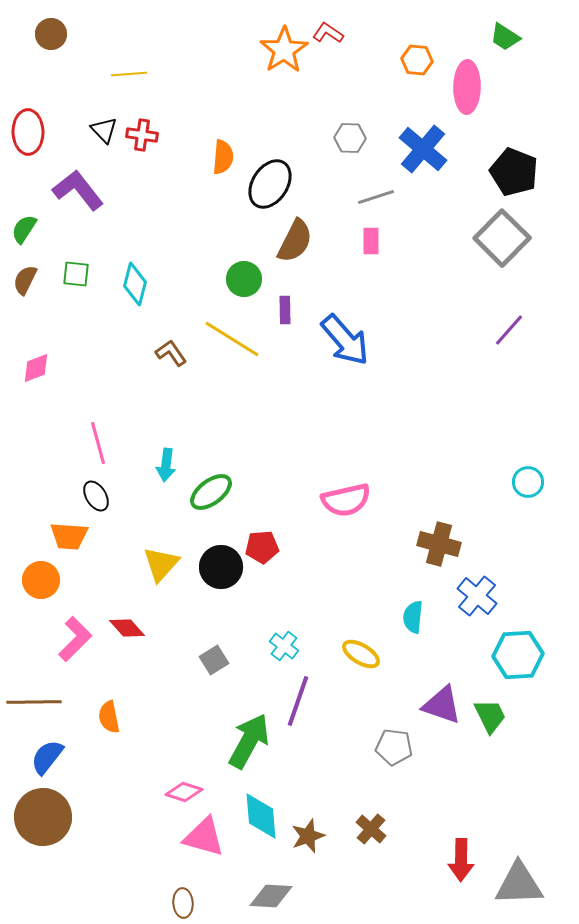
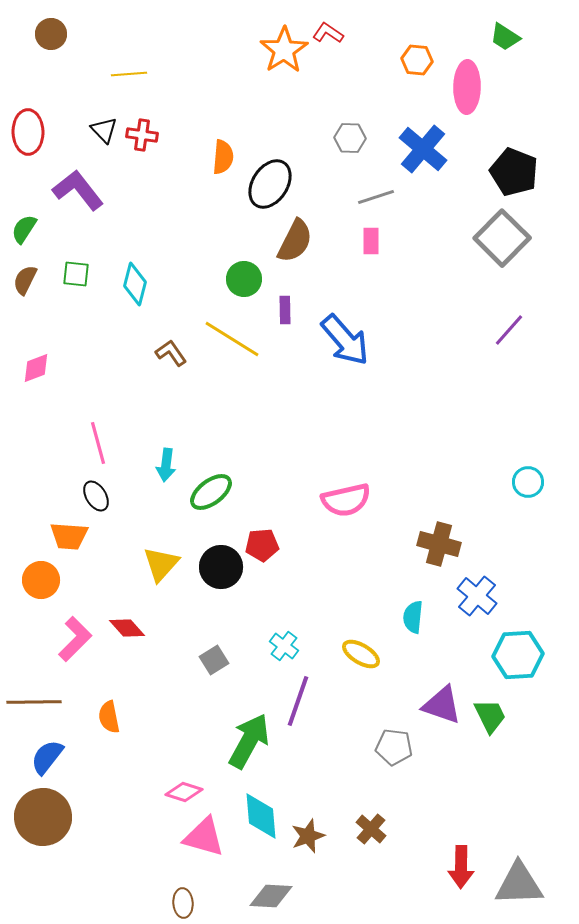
red pentagon at (262, 547): moved 2 px up
red arrow at (461, 860): moved 7 px down
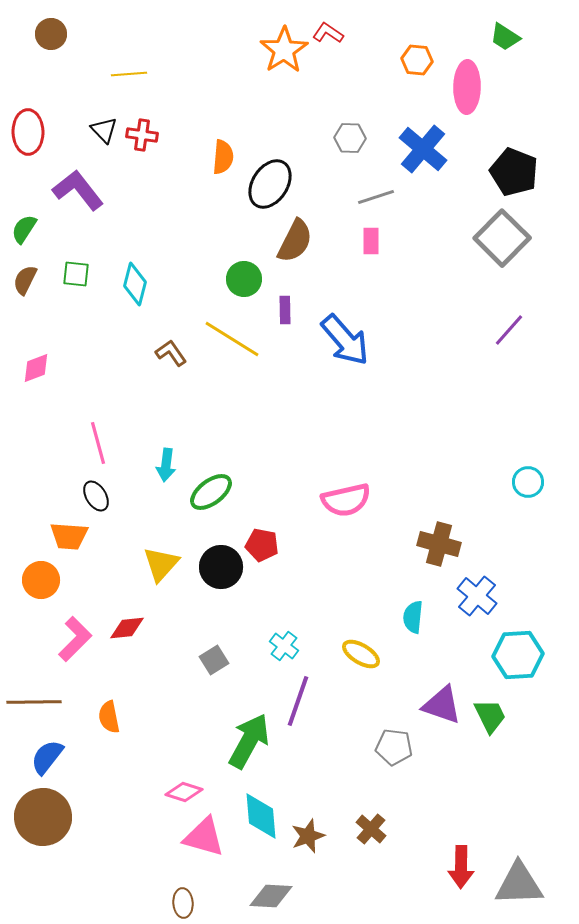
red pentagon at (262, 545): rotated 16 degrees clockwise
red diamond at (127, 628): rotated 54 degrees counterclockwise
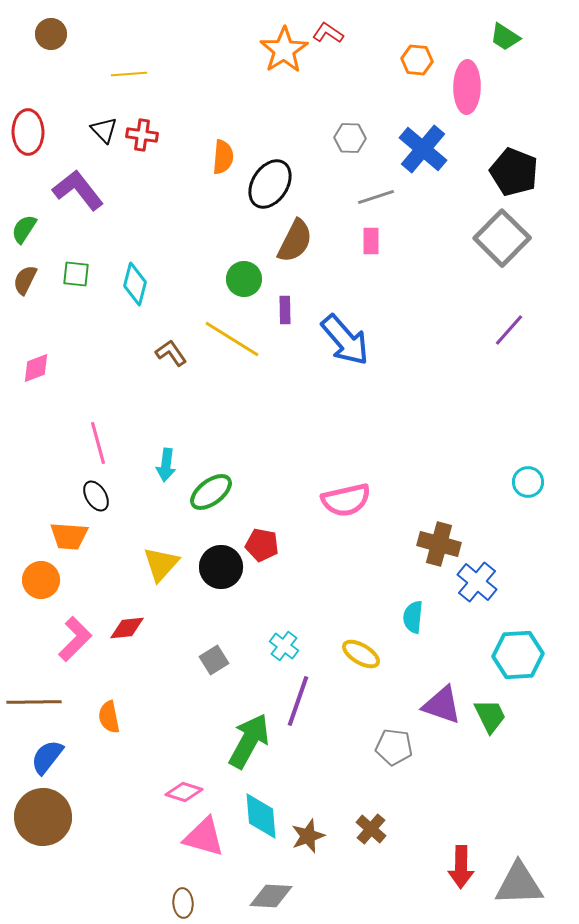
blue cross at (477, 596): moved 14 px up
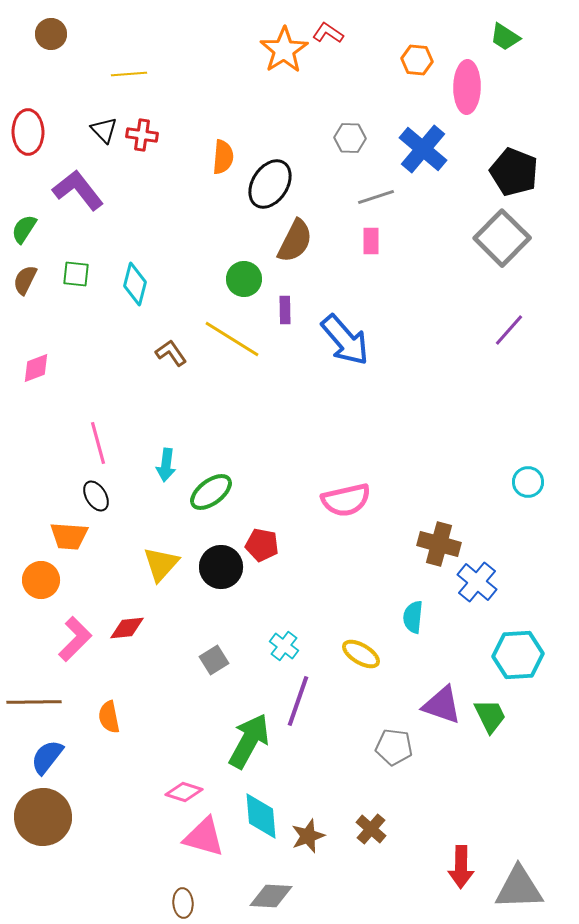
gray triangle at (519, 884): moved 4 px down
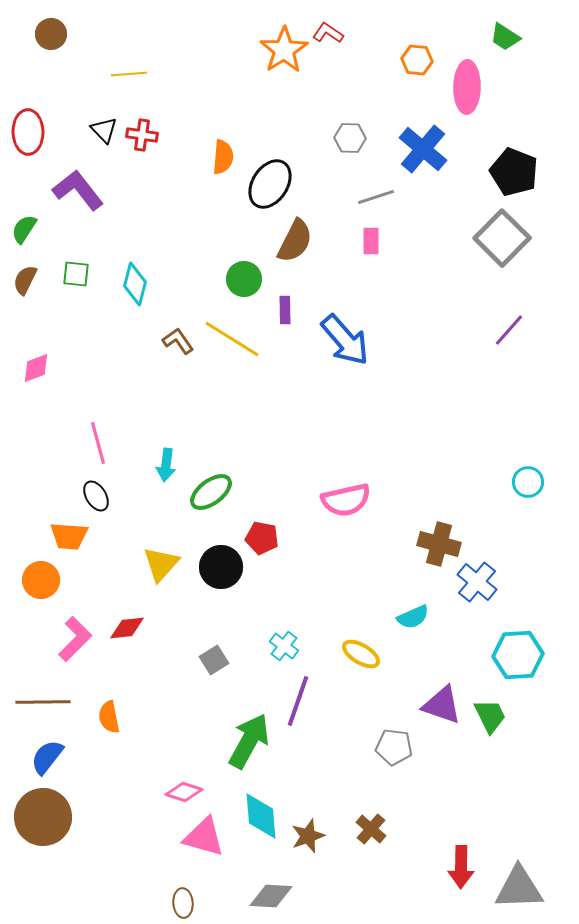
brown L-shape at (171, 353): moved 7 px right, 12 px up
red pentagon at (262, 545): moved 7 px up
cyan semicircle at (413, 617): rotated 120 degrees counterclockwise
brown line at (34, 702): moved 9 px right
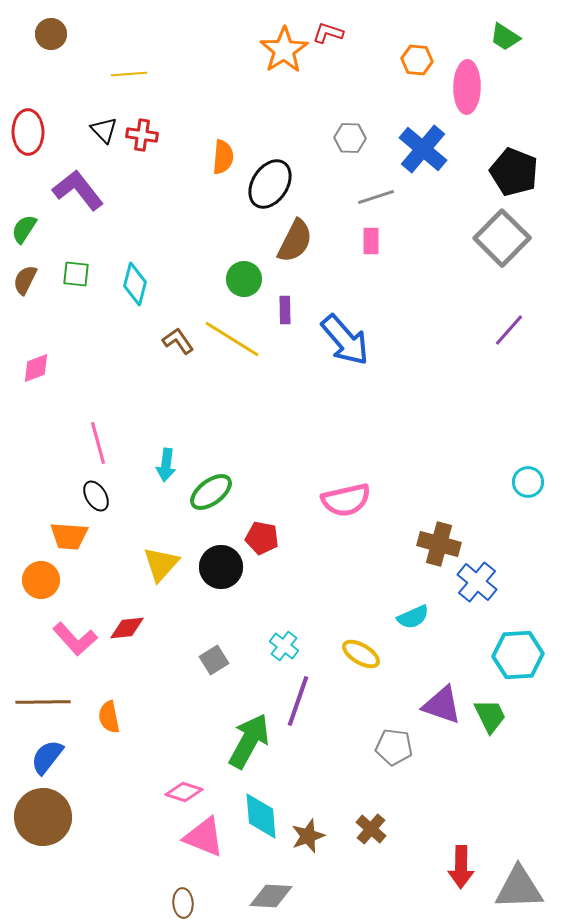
red L-shape at (328, 33): rotated 16 degrees counterclockwise
pink L-shape at (75, 639): rotated 93 degrees clockwise
pink triangle at (204, 837): rotated 6 degrees clockwise
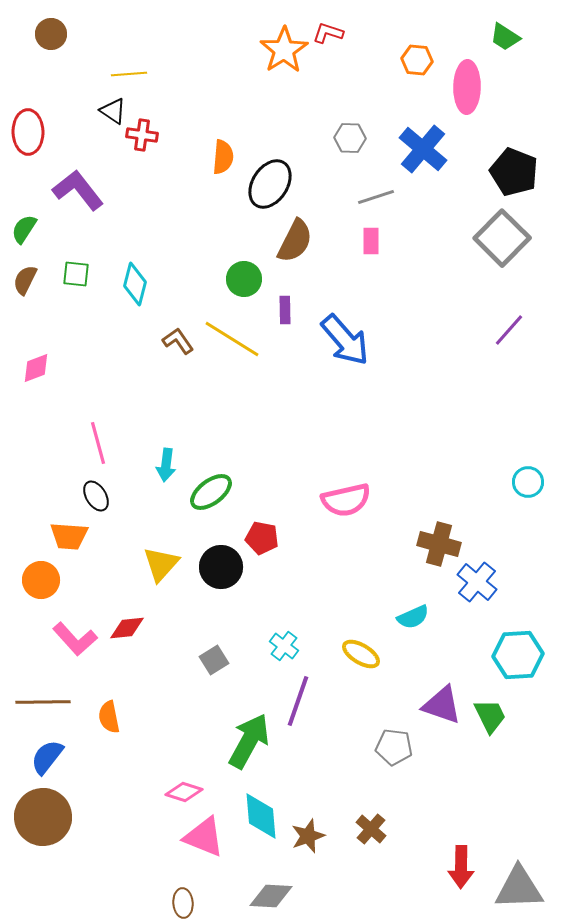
black triangle at (104, 130): moved 9 px right, 19 px up; rotated 12 degrees counterclockwise
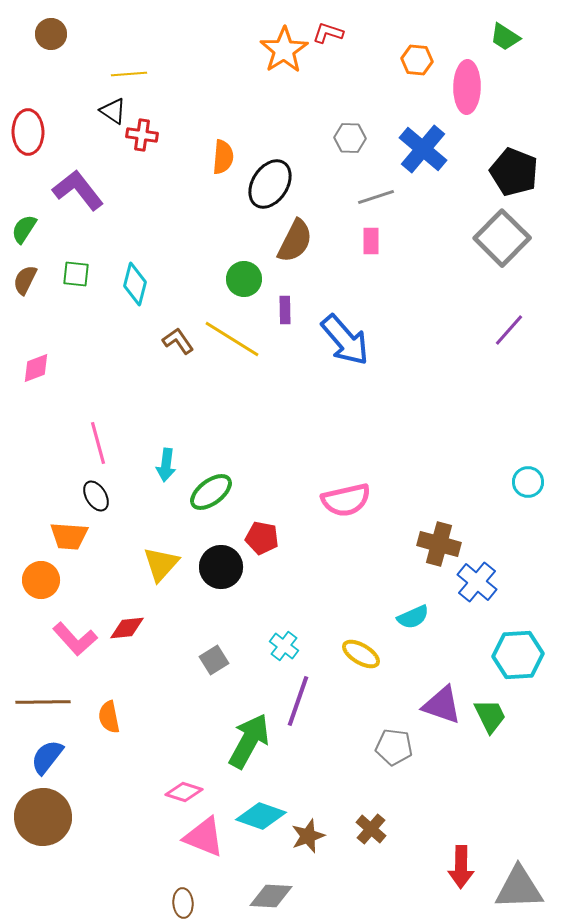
cyan diamond at (261, 816): rotated 66 degrees counterclockwise
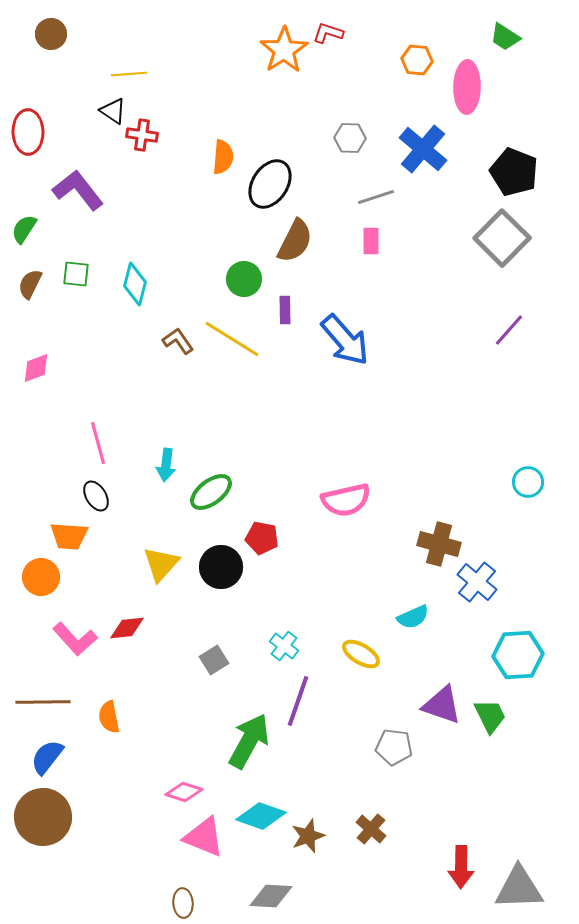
brown semicircle at (25, 280): moved 5 px right, 4 px down
orange circle at (41, 580): moved 3 px up
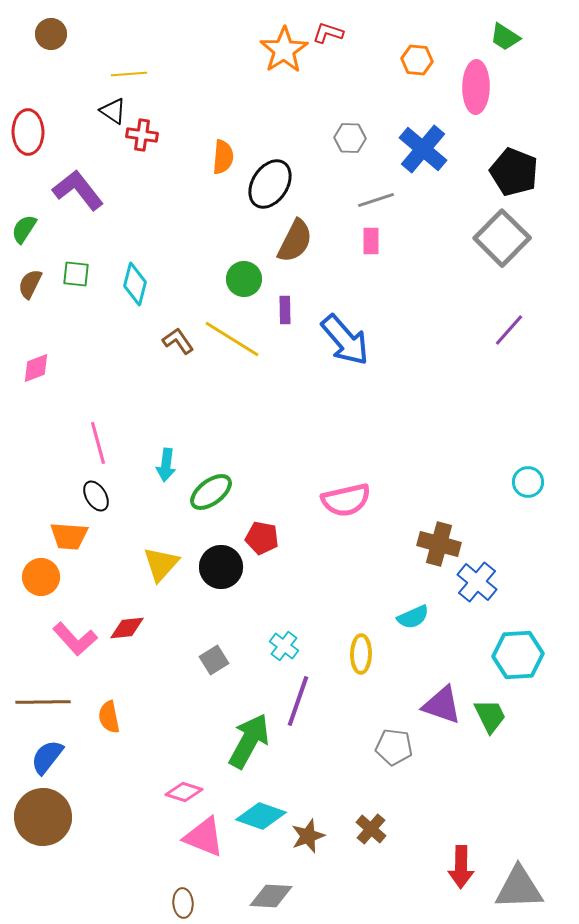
pink ellipse at (467, 87): moved 9 px right
gray line at (376, 197): moved 3 px down
yellow ellipse at (361, 654): rotated 60 degrees clockwise
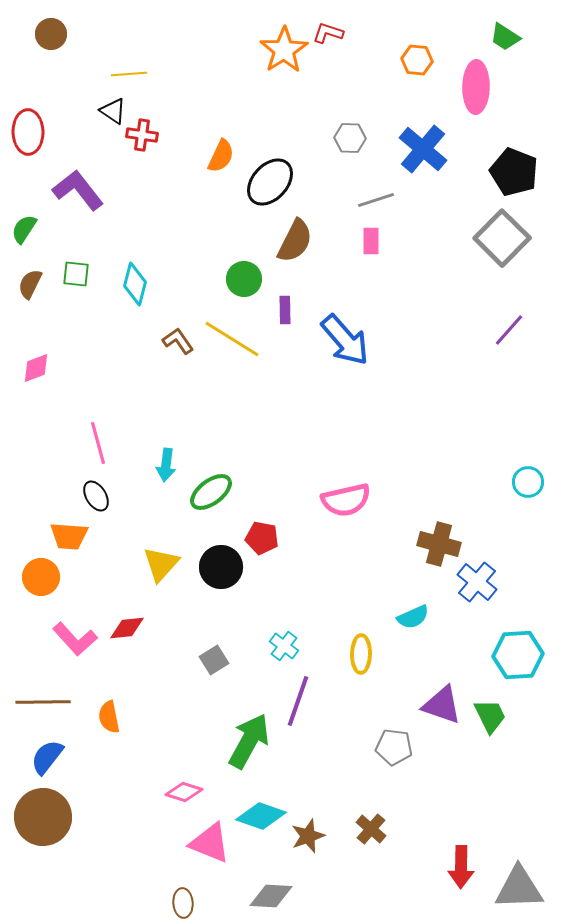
orange semicircle at (223, 157): moved 2 px left, 1 px up; rotated 20 degrees clockwise
black ellipse at (270, 184): moved 2 px up; rotated 9 degrees clockwise
pink triangle at (204, 837): moved 6 px right, 6 px down
